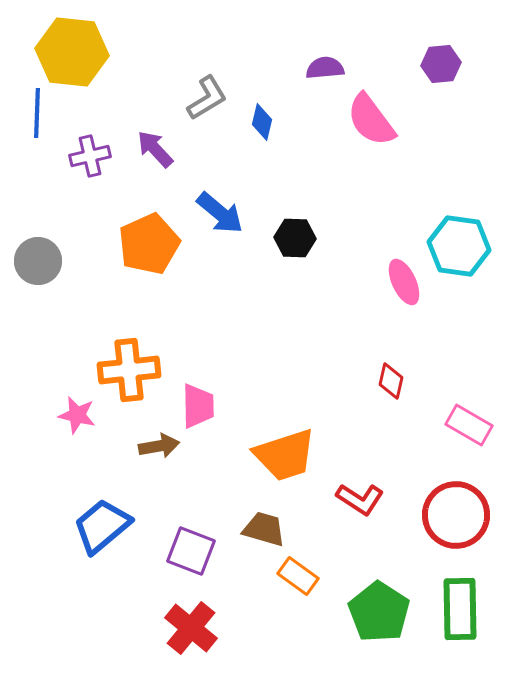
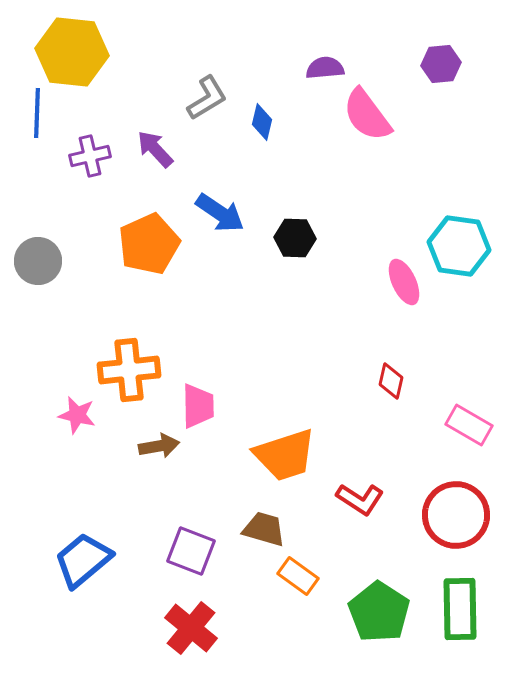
pink semicircle: moved 4 px left, 5 px up
blue arrow: rotated 6 degrees counterclockwise
blue trapezoid: moved 19 px left, 34 px down
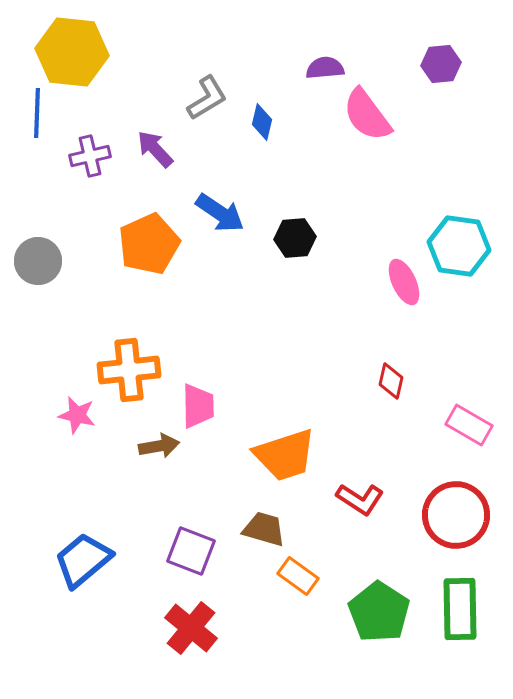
black hexagon: rotated 6 degrees counterclockwise
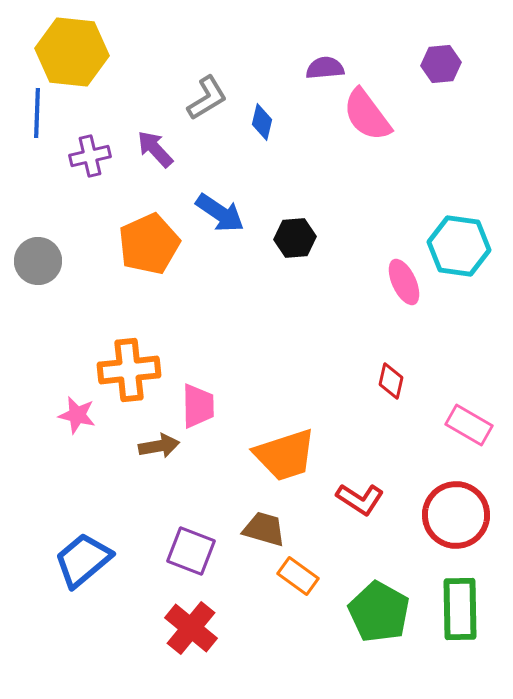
green pentagon: rotated 4 degrees counterclockwise
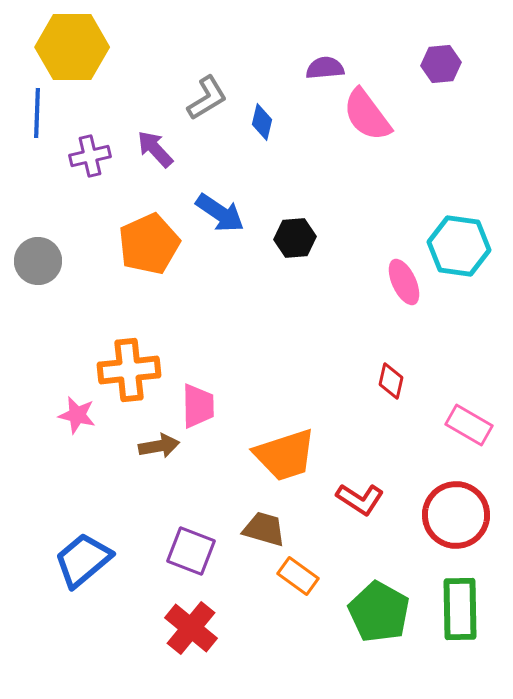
yellow hexagon: moved 5 px up; rotated 6 degrees counterclockwise
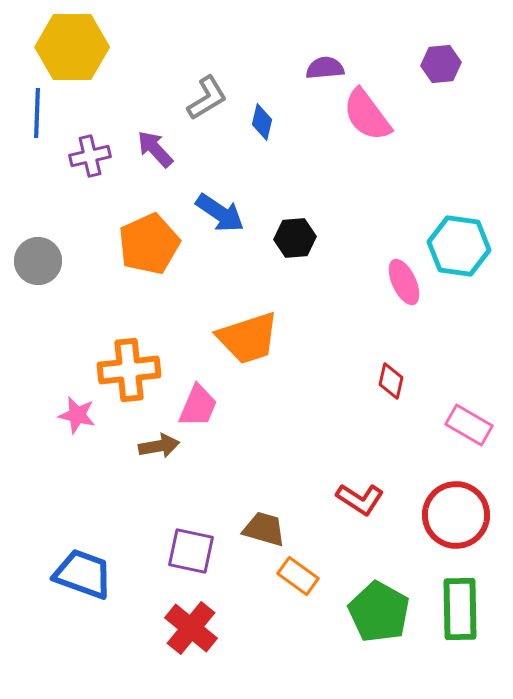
pink trapezoid: rotated 24 degrees clockwise
orange trapezoid: moved 37 px left, 117 px up
purple square: rotated 9 degrees counterclockwise
blue trapezoid: moved 14 px down; rotated 60 degrees clockwise
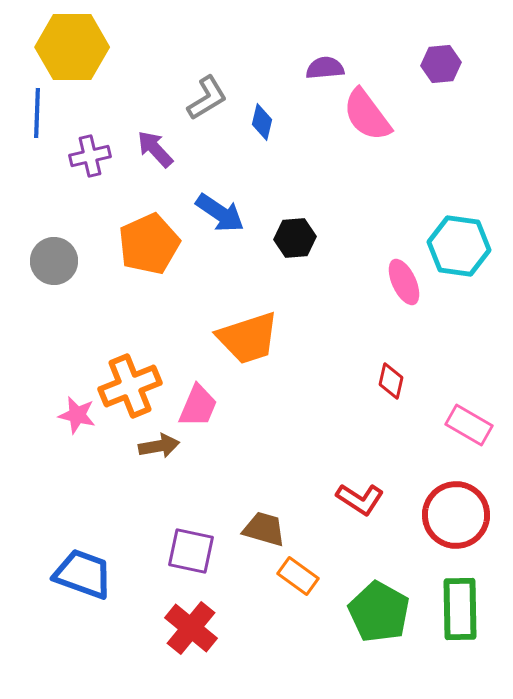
gray circle: moved 16 px right
orange cross: moved 1 px right, 16 px down; rotated 16 degrees counterclockwise
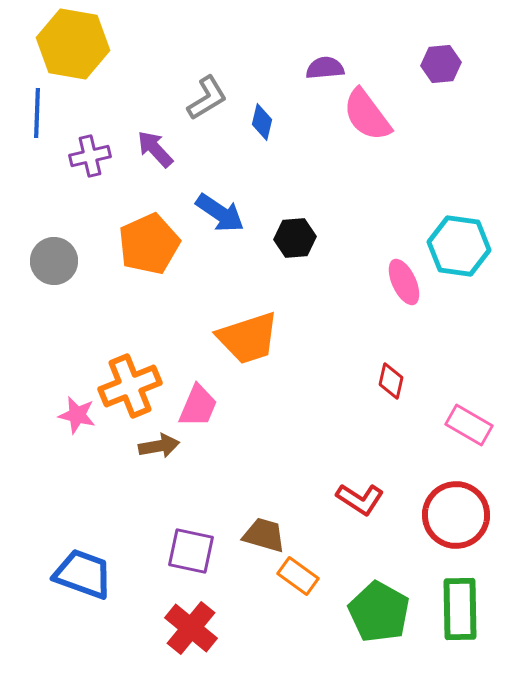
yellow hexagon: moved 1 px right, 3 px up; rotated 10 degrees clockwise
brown trapezoid: moved 6 px down
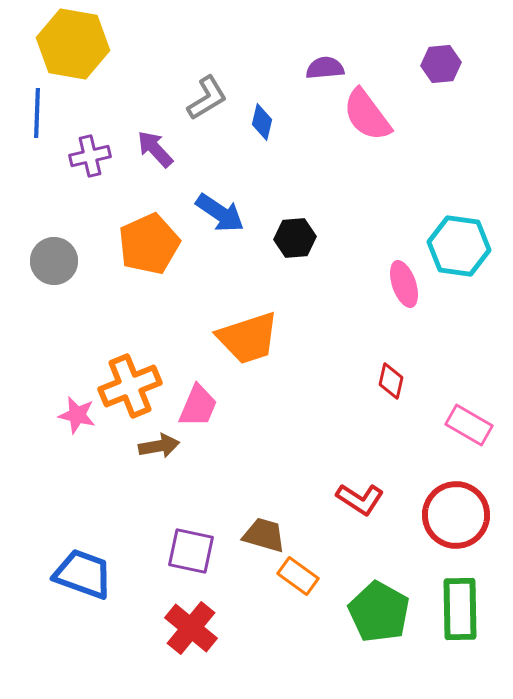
pink ellipse: moved 2 px down; rotated 6 degrees clockwise
